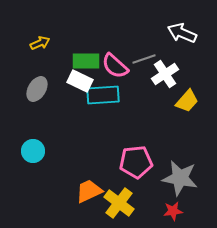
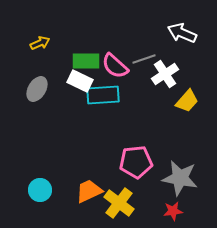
cyan circle: moved 7 px right, 39 px down
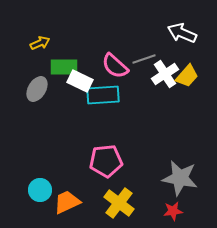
green rectangle: moved 22 px left, 6 px down
yellow trapezoid: moved 25 px up
pink pentagon: moved 30 px left, 1 px up
orange trapezoid: moved 22 px left, 11 px down
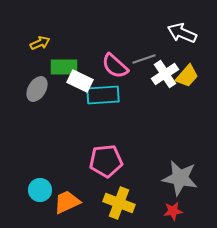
yellow cross: rotated 16 degrees counterclockwise
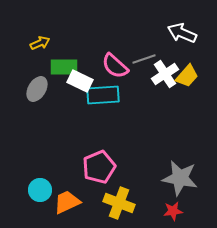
pink pentagon: moved 7 px left, 6 px down; rotated 16 degrees counterclockwise
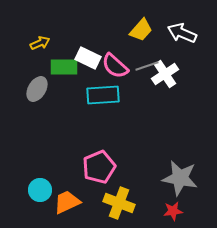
gray line: moved 3 px right, 7 px down
yellow trapezoid: moved 46 px left, 46 px up
white rectangle: moved 8 px right, 23 px up
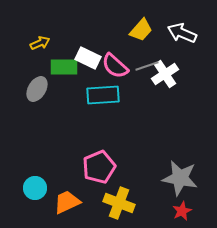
cyan circle: moved 5 px left, 2 px up
red star: moved 9 px right; rotated 18 degrees counterclockwise
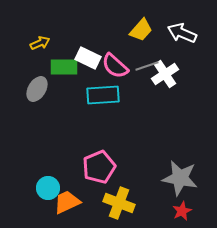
cyan circle: moved 13 px right
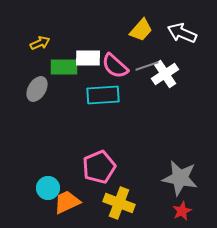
white rectangle: rotated 25 degrees counterclockwise
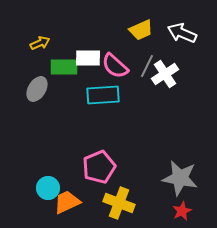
yellow trapezoid: rotated 25 degrees clockwise
gray line: rotated 45 degrees counterclockwise
